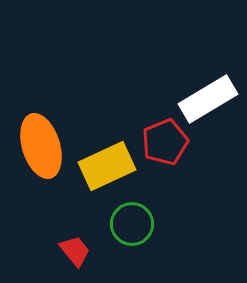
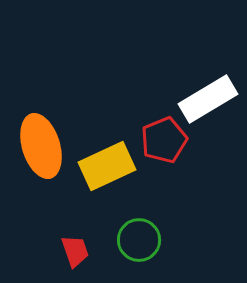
red pentagon: moved 1 px left, 2 px up
green circle: moved 7 px right, 16 px down
red trapezoid: rotated 20 degrees clockwise
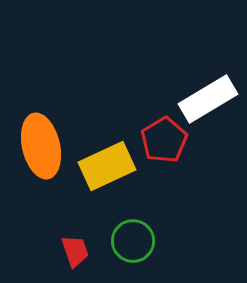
red pentagon: rotated 9 degrees counterclockwise
orange ellipse: rotated 4 degrees clockwise
green circle: moved 6 px left, 1 px down
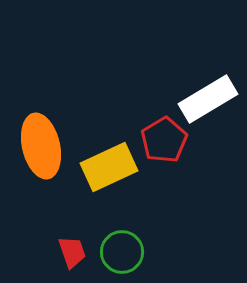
yellow rectangle: moved 2 px right, 1 px down
green circle: moved 11 px left, 11 px down
red trapezoid: moved 3 px left, 1 px down
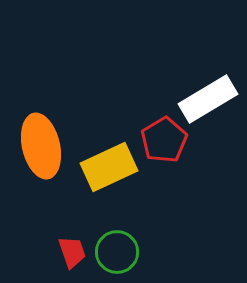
green circle: moved 5 px left
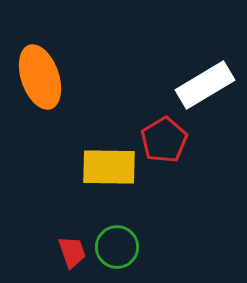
white rectangle: moved 3 px left, 14 px up
orange ellipse: moved 1 px left, 69 px up; rotated 6 degrees counterclockwise
yellow rectangle: rotated 26 degrees clockwise
green circle: moved 5 px up
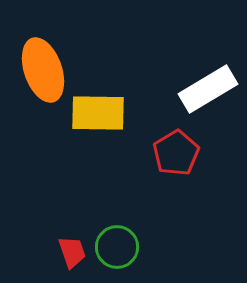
orange ellipse: moved 3 px right, 7 px up
white rectangle: moved 3 px right, 4 px down
red pentagon: moved 12 px right, 13 px down
yellow rectangle: moved 11 px left, 54 px up
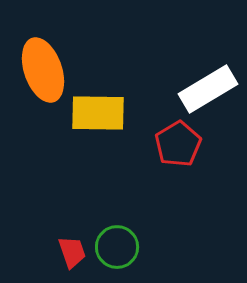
red pentagon: moved 2 px right, 9 px up
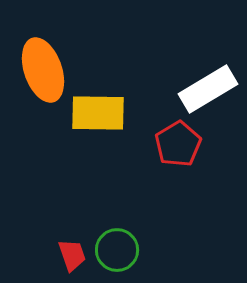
green circle: moved 3 px down
red trapezoid: moved 3 px down
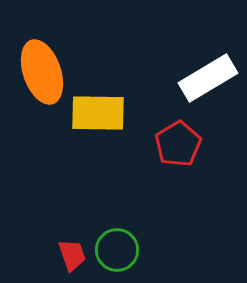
orange ellipse: moved 1 px left, 2 px down
white rectangle: moved 11 px up
